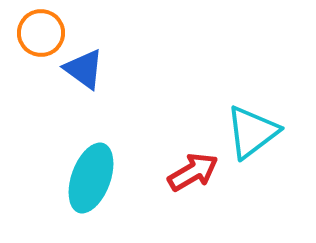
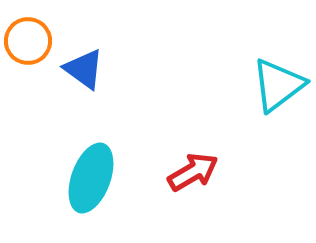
orange circle: moved 13 px left, 8 px down
cyan triangle: moved 26 px right, 47 px up
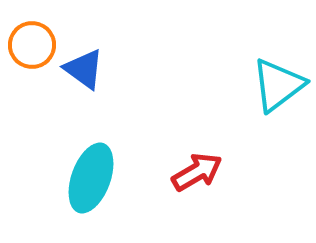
orange circle: moved 4 px right, 4 px down
red arrow: moved 4 px right
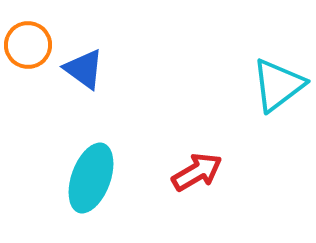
orange circle: moved 4 px left
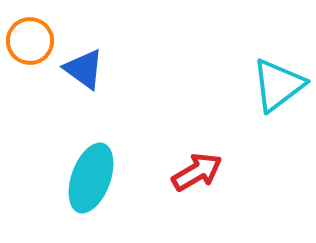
orange circle: moved 2 px right, 4 px up
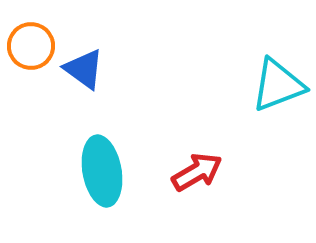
orange circle: moved 1 px right, 5 px down
cyan triangle: rotated 16 degrees clockwise
cyan ellipse: moved 11 px right, 7 px up; rotated 30 degrees counterclockwise
